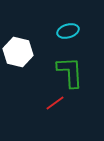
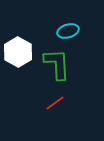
white hexagon: rotated 16 degrees clockwise
green L-shape: moved 13 px left, 8 px up
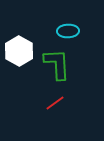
cyan ellipse: rotated 15 degrees clockwise
white hexagon: moved 1 px right, 1 px up
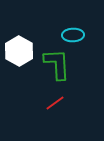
cyan ellipse: moved 5 px right, 4 px down
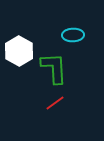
green L-shape: moved 3 px left, 4 px down
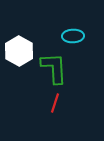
cyan ellipse: moved 1 px down
red line: rotated 36 degrees counterclockwise
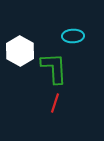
white hexagon: moved 1 px right
